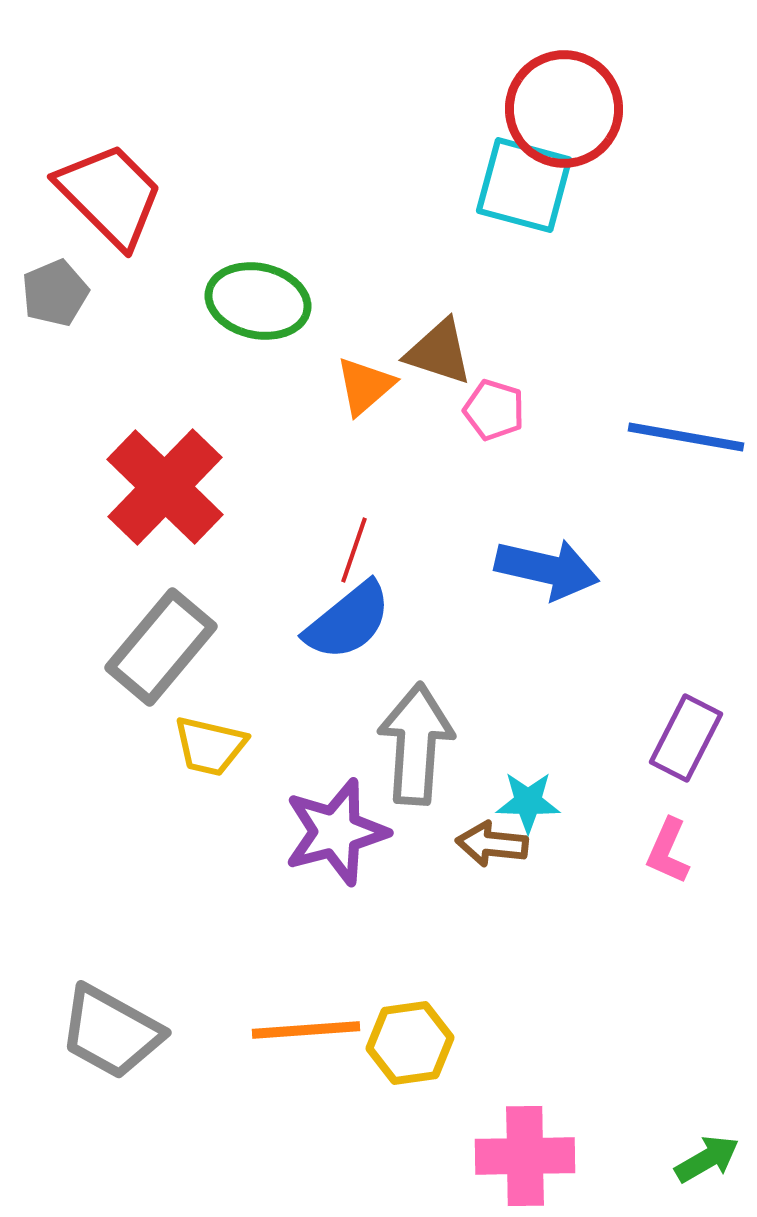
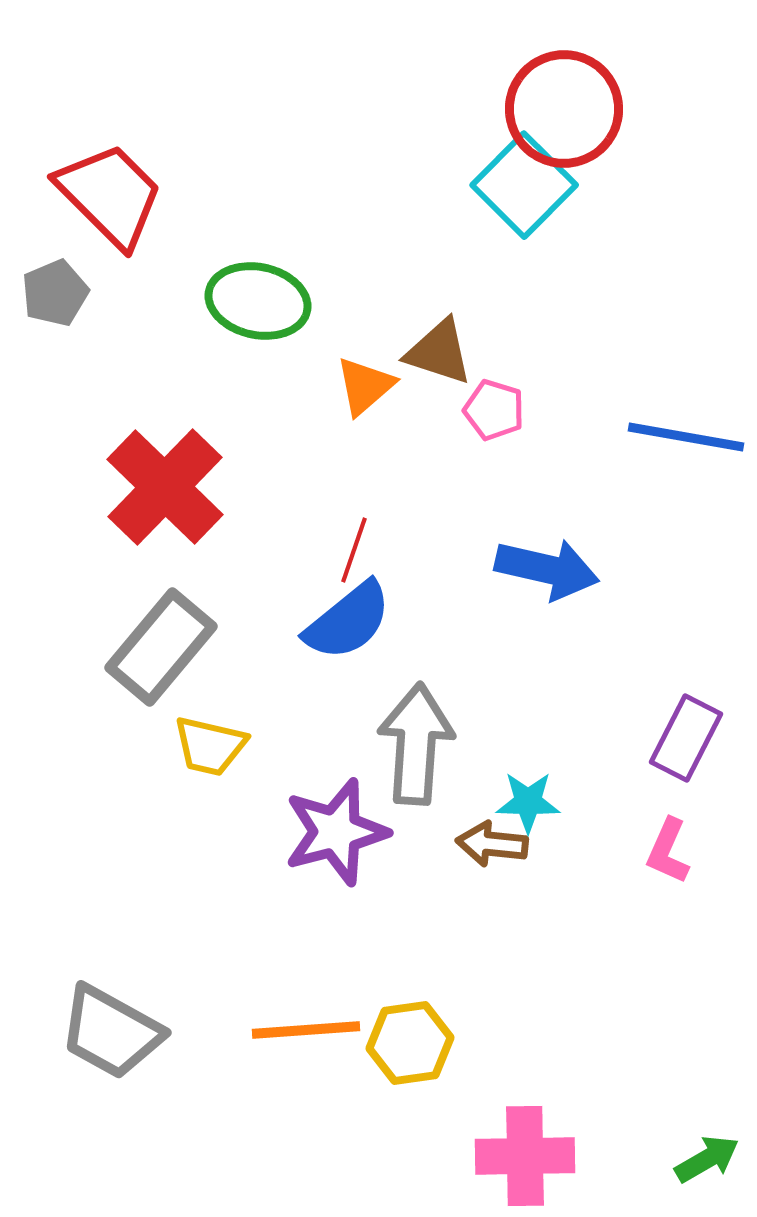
cyan square: rotated 30 degrees clockwise
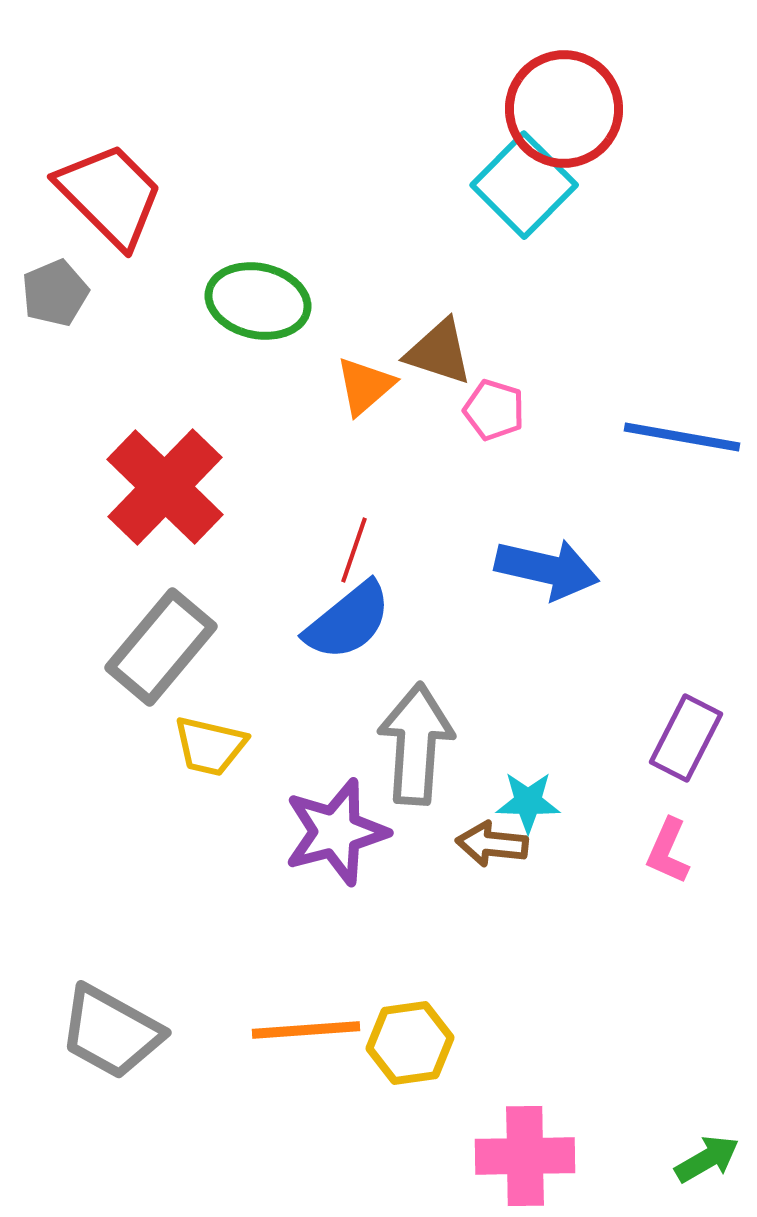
blue line: moved 4 px left
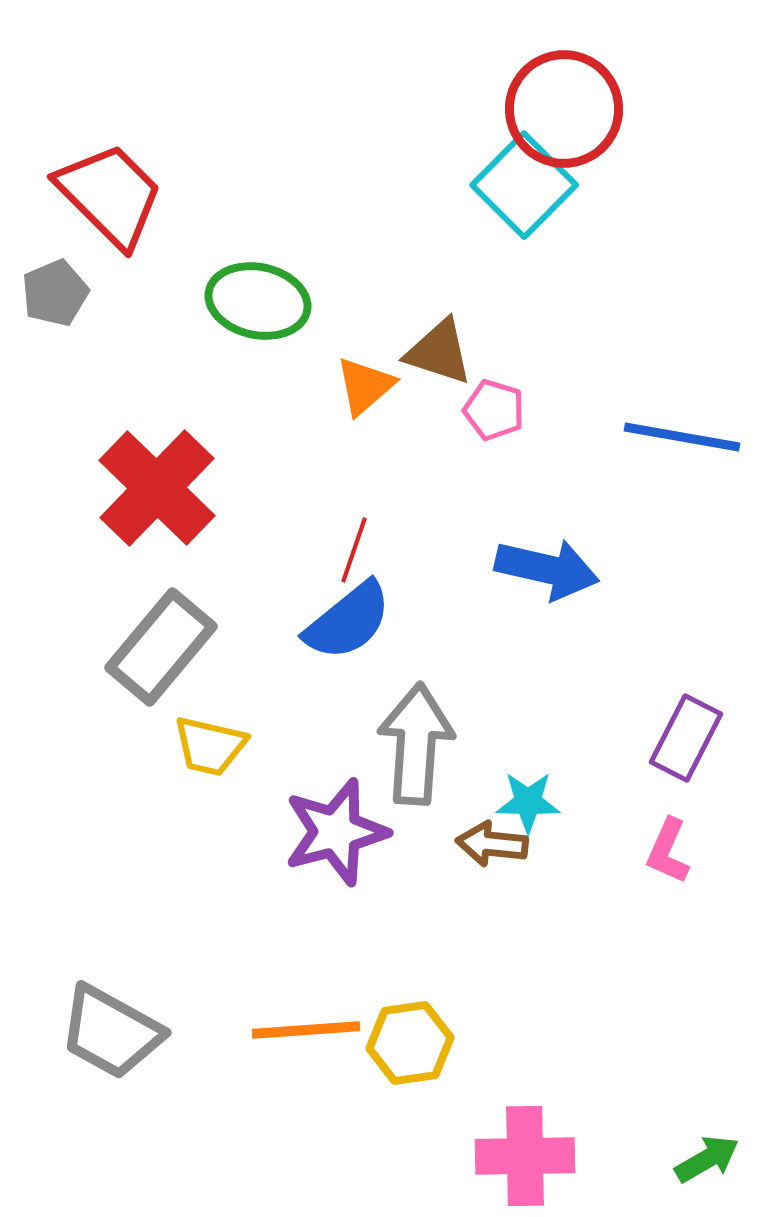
red cross: moved 8 px left, 1 px down
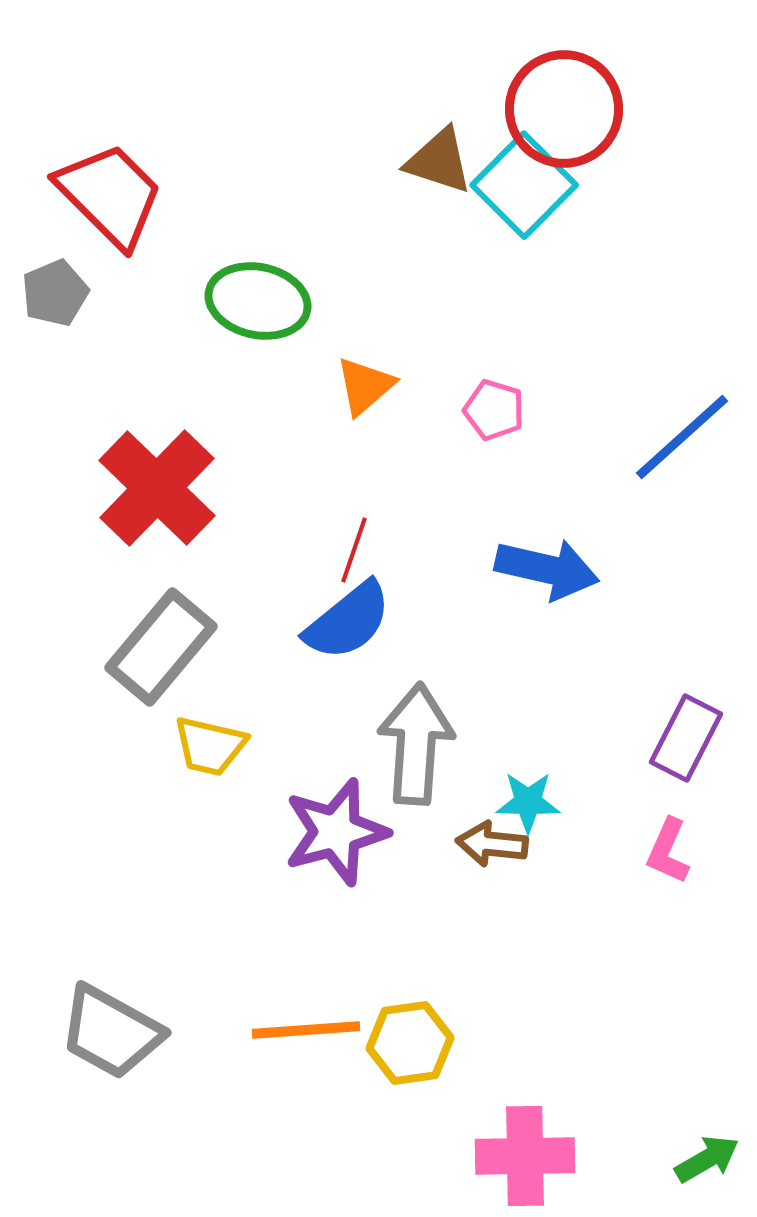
brown triangle: moved 191 px up
blue line: rotated 52 degrees counterclockwise
